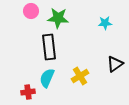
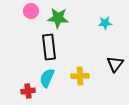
black triangle: rotated 18 degrees counterclockwise
yellow cross: rotated 30 degrees clockwise
red cross: moved 1 px up
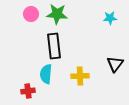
pink circle: moved 3 px down
green star: moved 1 px left, 4 px up
cyan star: moved 5 px right, 5 px up
black rectangle: moved 5 px right, 1 px up
cyan semicircle: moved 1 px left, 4 px up; rotated 18 degrees counterclockwise
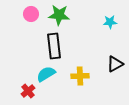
green star: moved 2 px right, 1 px down
cyan star: moved 4 px down
black triangle: rotated 24 degrees clockwise
cyan semicircle: rotated 54 degrees clockwise
red cross: rotated 32 degrees counterclockwise
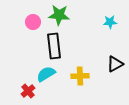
pink circle: moved 2 px right, 8 px down
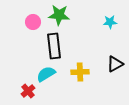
yellow cross: moved 4 px up
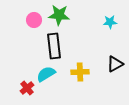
pink circle: moved 1 px right, 2 px up
red cross: moved 1 px left, 3 px up
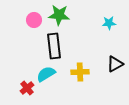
cyan star: moved 1 px left, 1 px down
